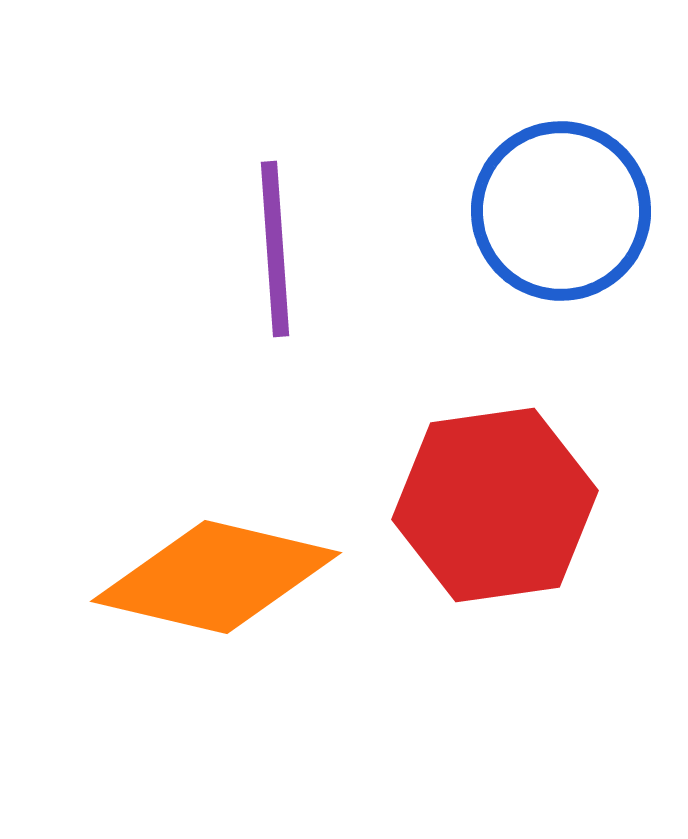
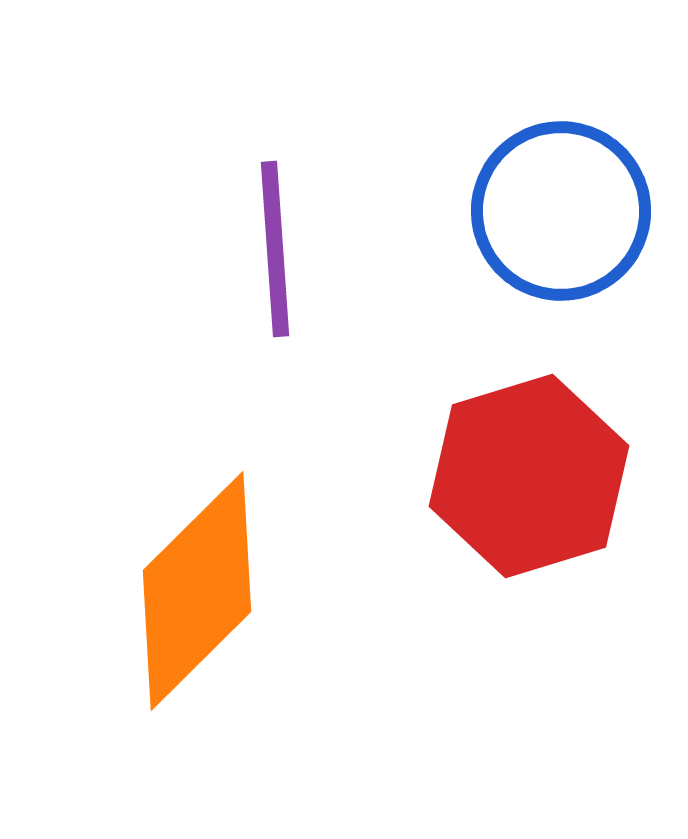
red hexagon: moved 34 px right, 29 px up; rotated 9 degrees counterclockwise
orange diamond: moved 19 px left, 14 px down; rotated 58 degrees counterclockwise
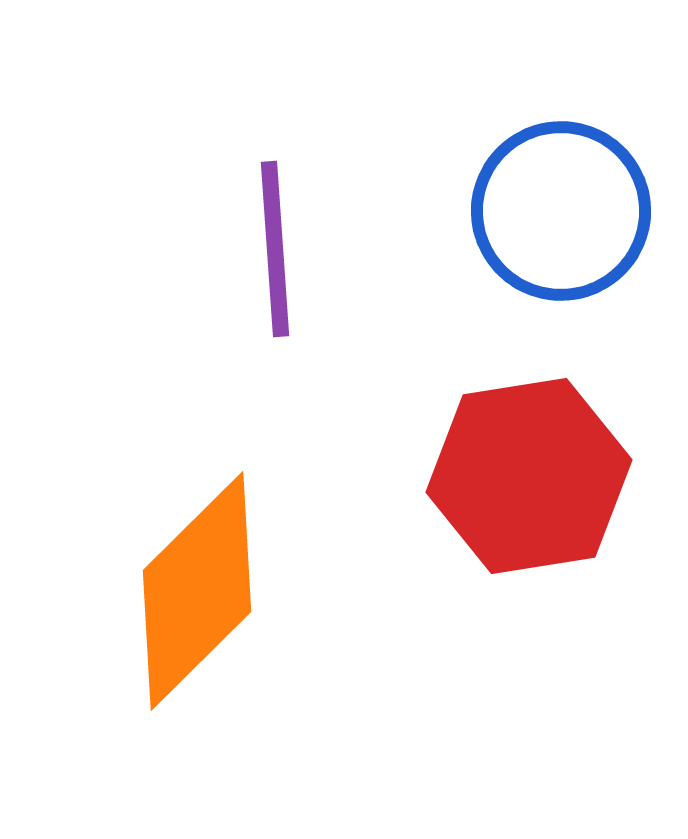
red hexagon: rotated 8 degrees clockwise
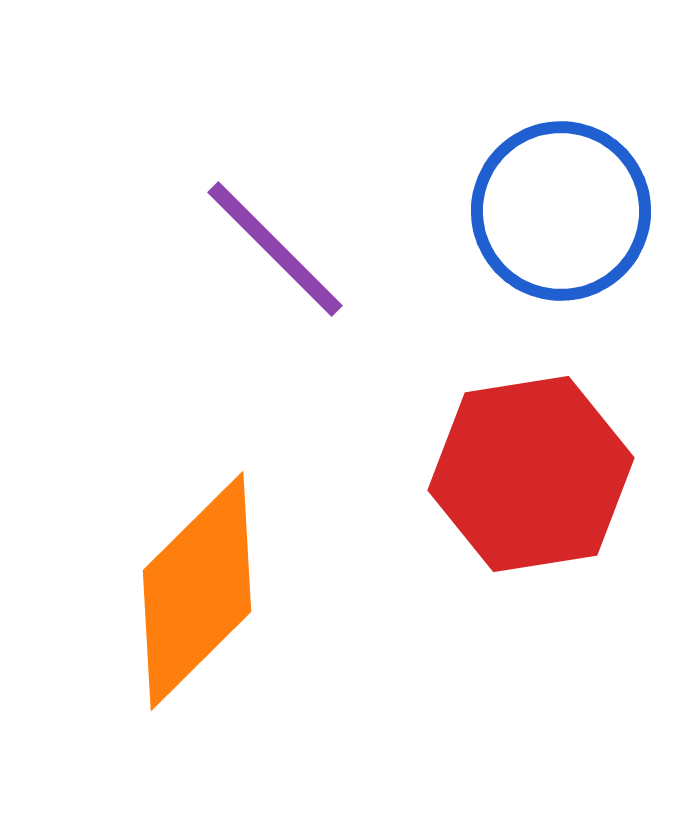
purple line: rotated 41 degrees counterclockwise
red hexagon: moved 2 px right, 2 px up
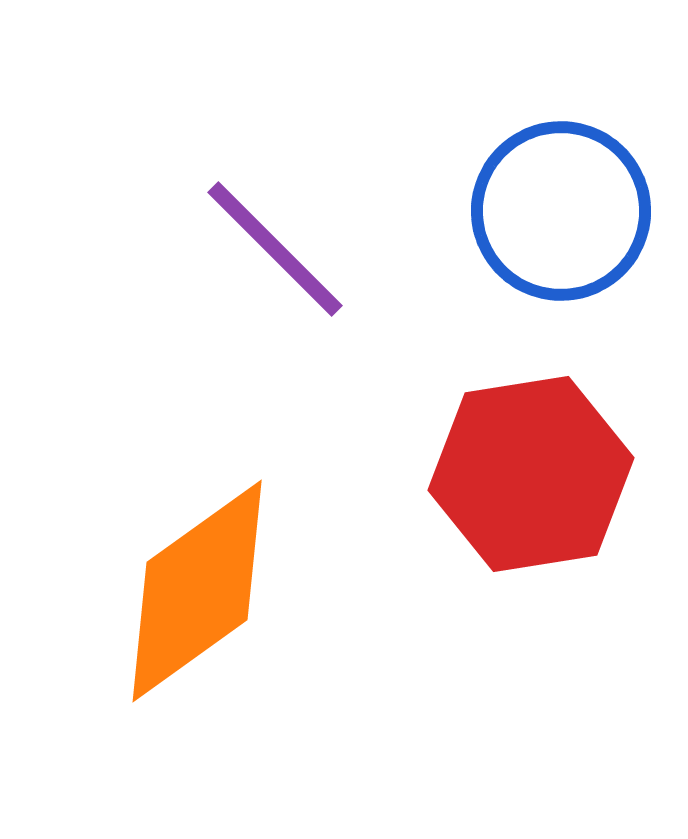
orange diamond: rotated 9 degrees clockwise
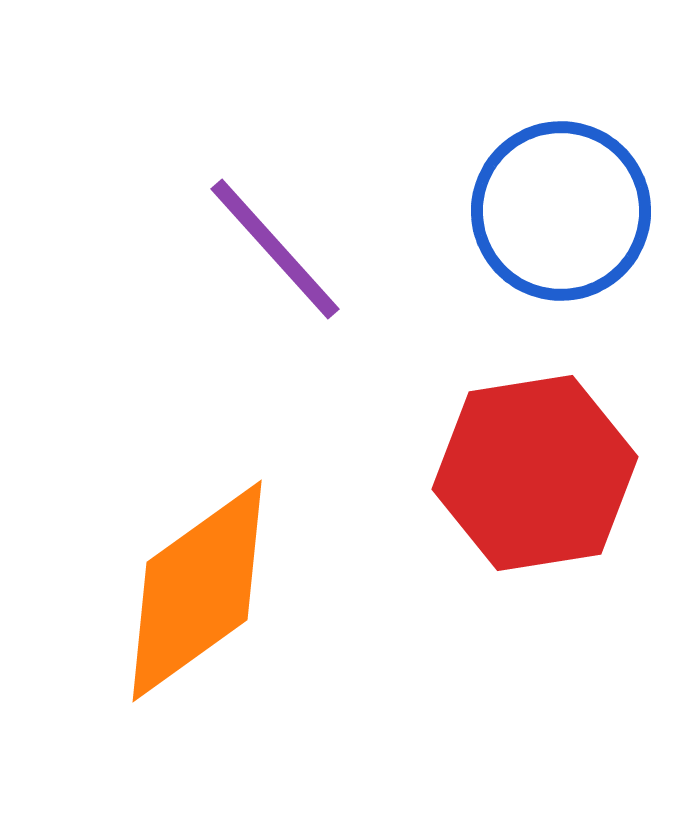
purple line: rotated 3 degrees clockwise
red hexagon: moved 4 px right, 1 px up
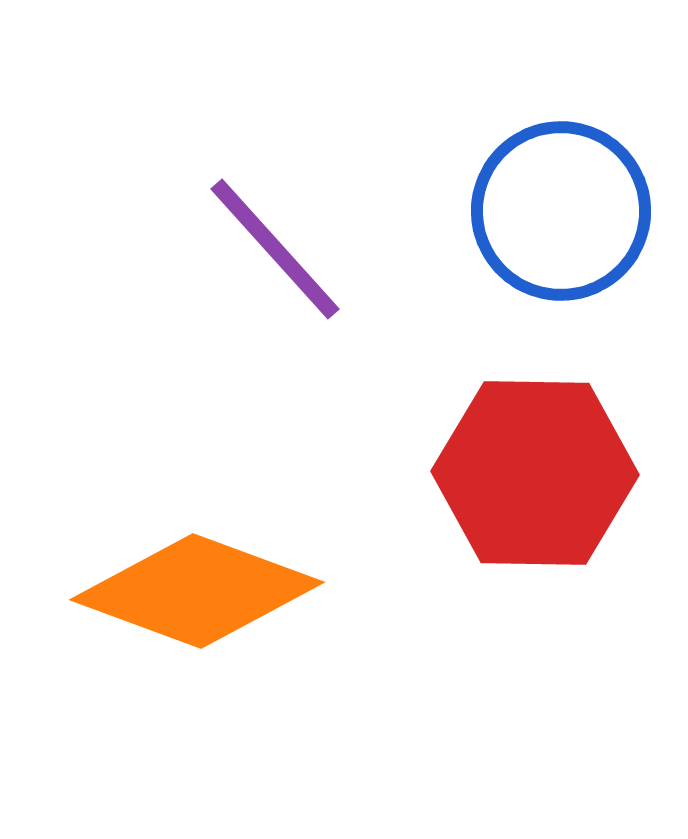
red hexagon: rotated 10 degrees clockwise
orange diamond: rotated 56 degrees clockwise
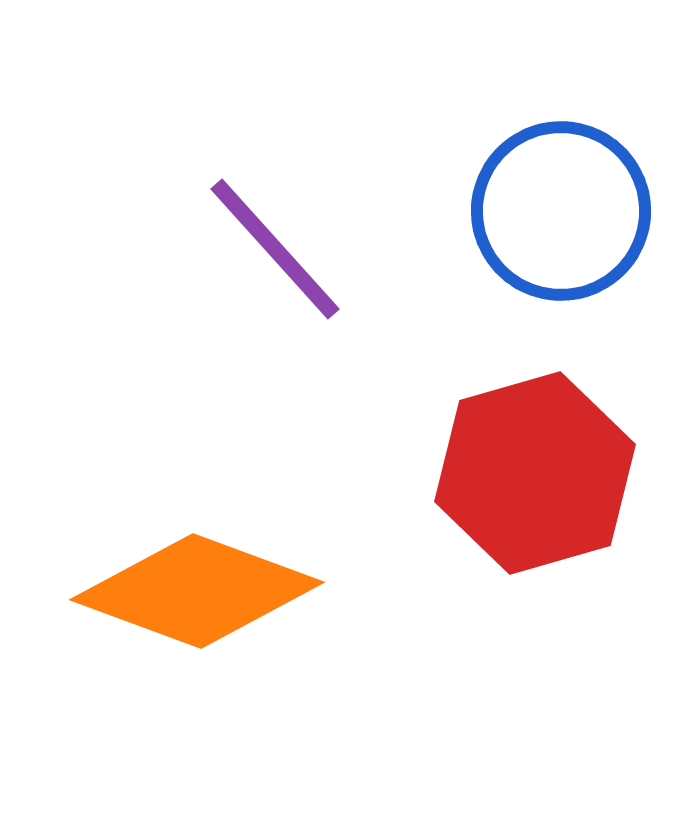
red hexagon: rotated 17 degrees counterclockwise
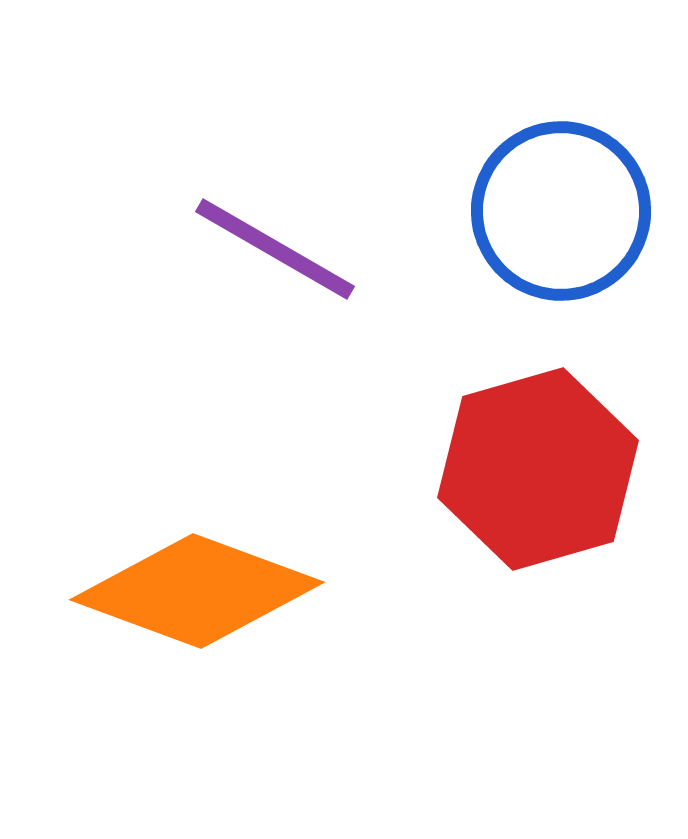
purple line: rotated 18 degrees counterclockwise
red hexagon: moved 3 px right, 4 px up
